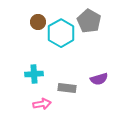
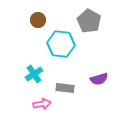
brown circle: moved 2 px up
cyan hexagon: moved 11 px down; rotated 24 degrees counterclockwise
cyan cross: rotated 30 degrees counterclockwise
gray rectangle: moved 2 px left
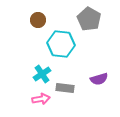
gray pentagon: moved 2 px up
cyan cross: moved 8 px right
pink arrow: moved 1 px left, 5 px up
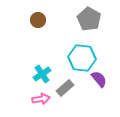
cyan hexagon: moved 21 px right, 14 px down
purple semicircle: rotated 114 degrees counterclockwise
gray rectangle: rotated 48 degrees counterclockwise
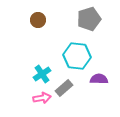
gray pentagon: rotated 25 degrees clockwise
cyan hexagon: moved 5 px left, 2 px up
purple semicircle: rotated 48 degrees counterclockwise
gray rectangle: moved 1 px left
pink arrow: moved 1 px right, 1 px up
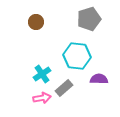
brown circle: moved 2 px left, 2 px down
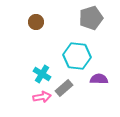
gray pentagon: moved 2 px right, 1 px up
cyan cross: rotated 24 degrees counterclockwise
pink arrow: moved 1 px up
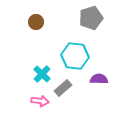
cyan hexagon: moved 2 px left
cyan cross: rotated 12 degrees clockwise
gray rectangle: moved 1 px left
pink arrow: moved 2 px left, 4 px down; rotated 18 degrees clockwise
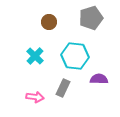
brown circle: moved 13 px right
cyan cross: moved 7 px left, 18 px up
gray rectangle: rotated 24 degrees counterclockwise
pink arrow: moved 5 px left, 4 px up
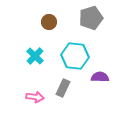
purple semicircle: moved 1 px right, 2 px up
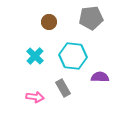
gray pentagon: rotated 10 degrees clockwise
cyan hexagon: moved 2 px left
gray rectangle: rotated 54 degrees counterclockwise
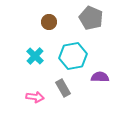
gray pentagon: rotated 30 degrees clockwise
cyan hexagon: rotated 16 degrees counterclockwise
